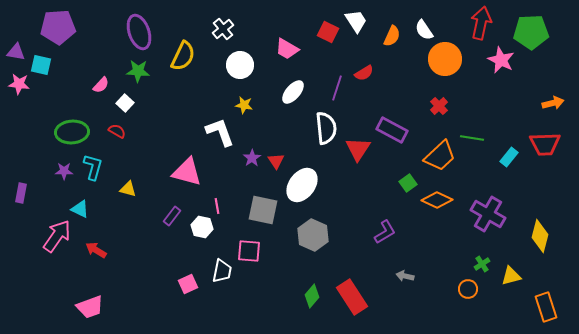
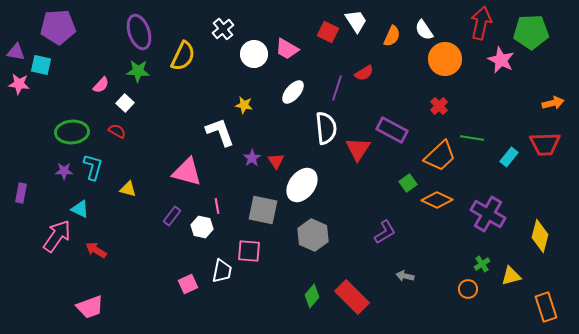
white circle at (240, 65): moved 14 px right, 11 px up
red rectangle at (352, 297): rotated 12 degrees counterclockwise
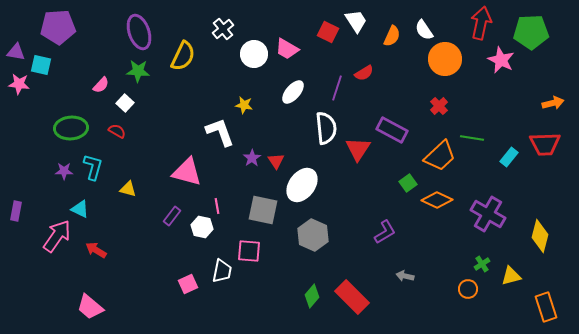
green ellipse at (72, 132): moved 1 px left, 4 px up
purple rectangle at (21, 193): moved 5 px left, 18 px down
pink trapezoid at (90, 307): rotated 60 degrees clockwise
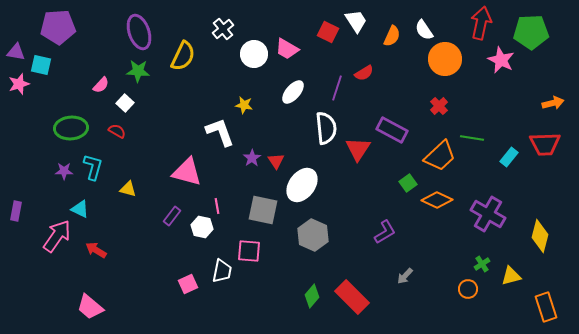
pink star at (19, 84): rotated 25 degrees counterclockwise
gray arrow at (405, 276): rotated 60 degrees counterclockwise
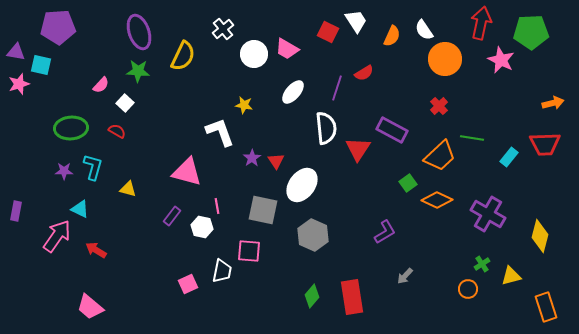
red rectangle at (352, 297): rotated 36 degrees clockwise
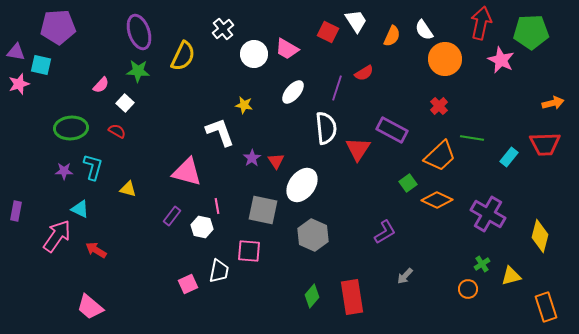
white trapezoid at (222, 271): moved 3 px left
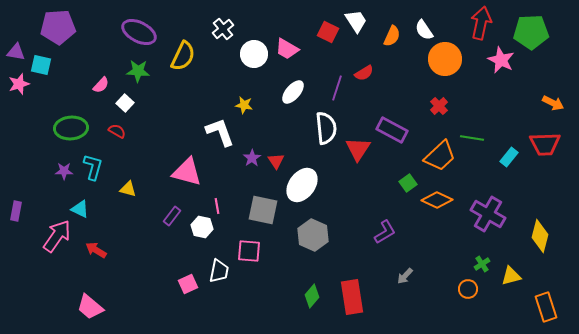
purple ellipse at (139, 32): rotated 44 degrees counterclockwise
orange arrow at (553, 103): rotated 40 degrees clockwise
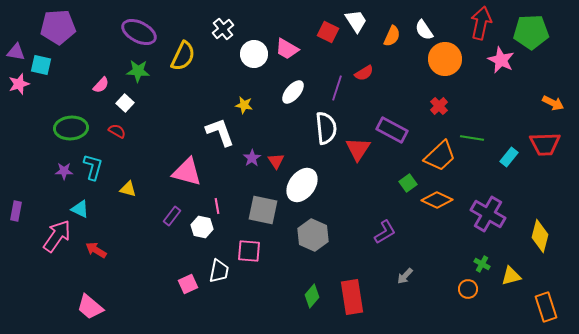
green cross at (482, 264): rotated 28 degrees counterclockwise
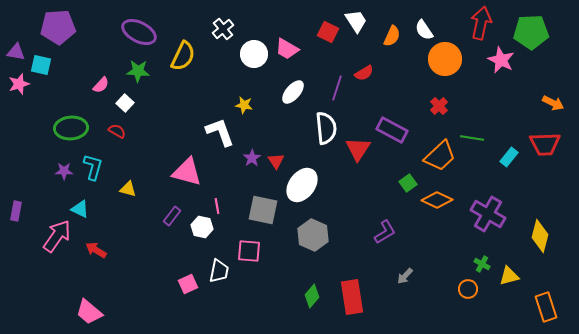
yellow triangle at (511, 276): moved 2 px left
pink trapezoid at (90, 307): moved 1 px left, 5 px down
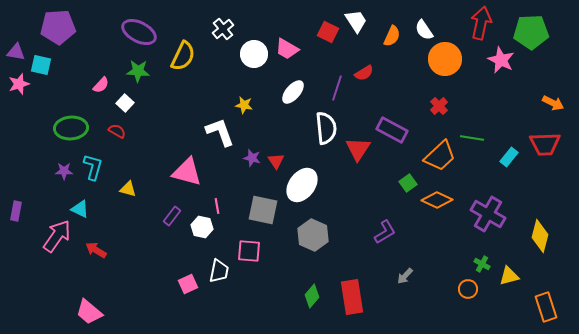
purple star at (252, 158): rotated 24 degrees counterclockwise
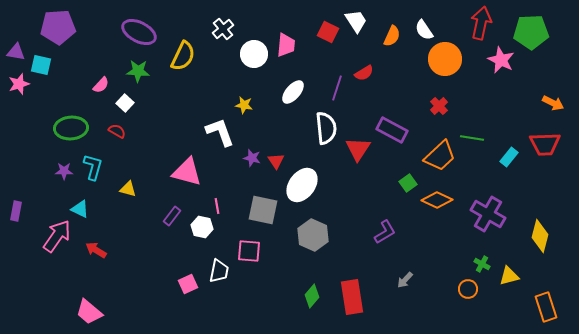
pink trapezoid at (287, 49): moved 1 px left, 4 px up; rotated 115 degrees counterclockwise
gray arrow at (405, 276): moved 4 px down
